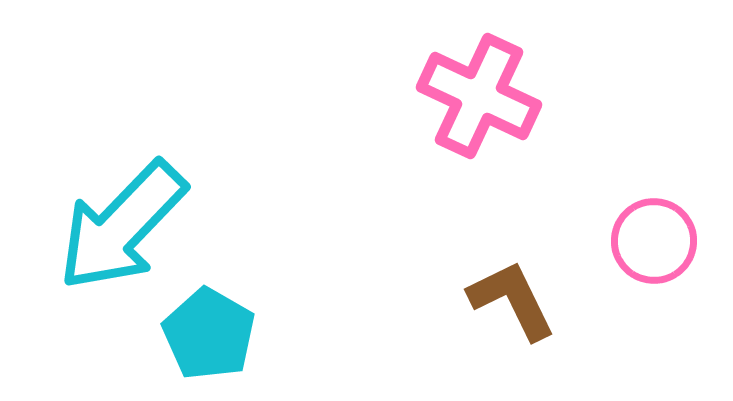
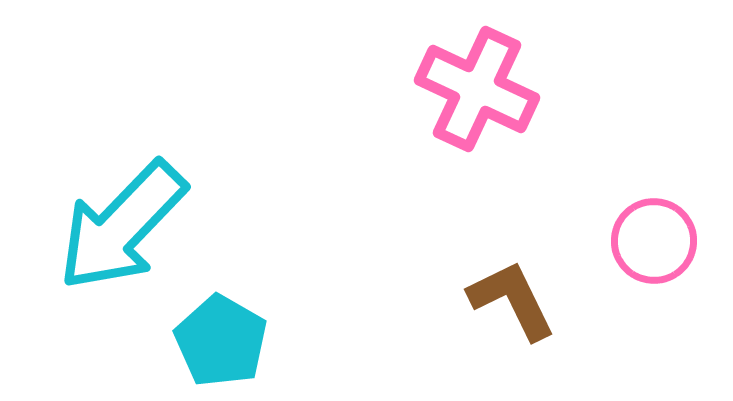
pink cross: moved 2 px left, 7 px up
cyan pentagon: moved 12 px right, 7 px down
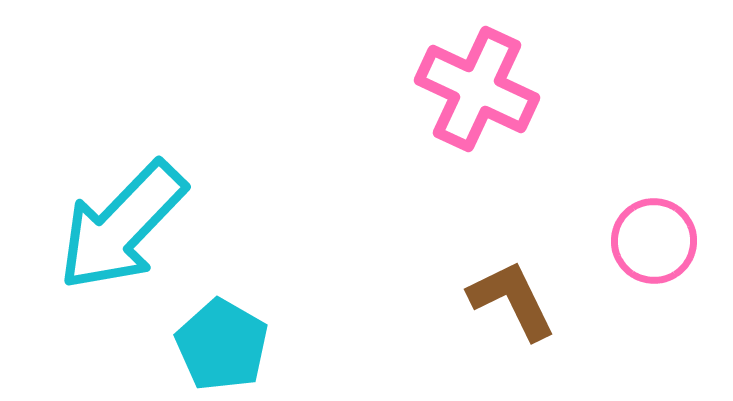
cyan pentagon: moved 1 px right, 4 px down
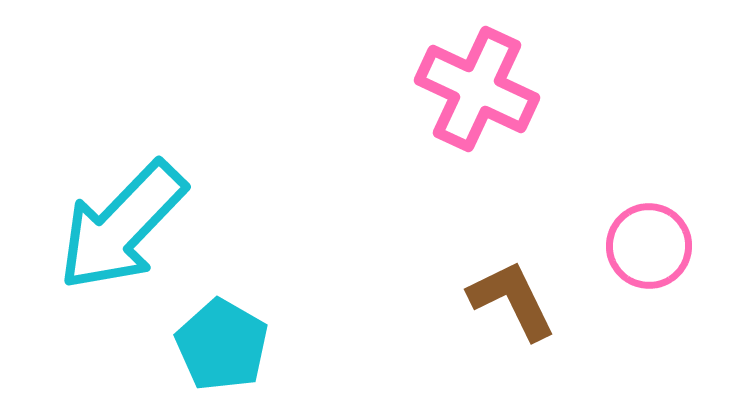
pink circle: moved 5 px left, 5 px down
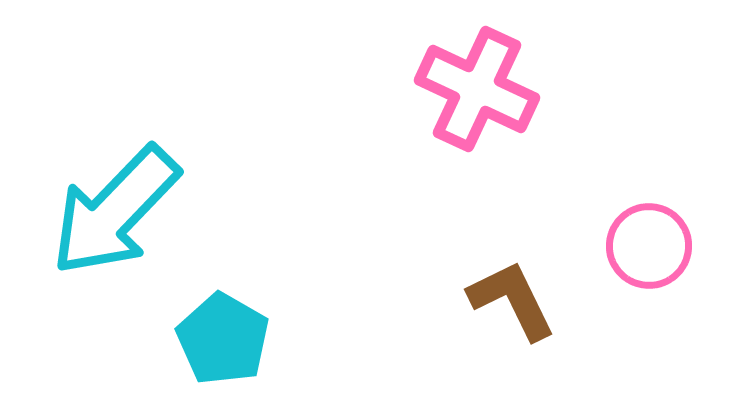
cyan arrow: moved 7 px left, 15 px up
cyan pentagon: moved 1 px right, 6 px up
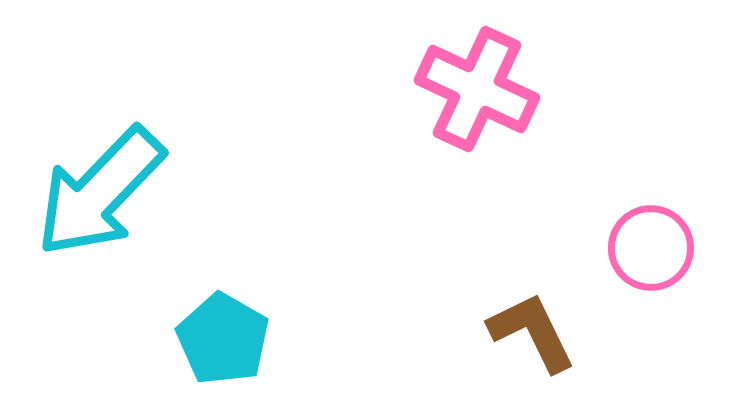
cyan arrow: moved 15 px left, 19 px up
pink circle: moved 2 px right, 2 px down
brown L-shape: moved 20 px right, 32 px down
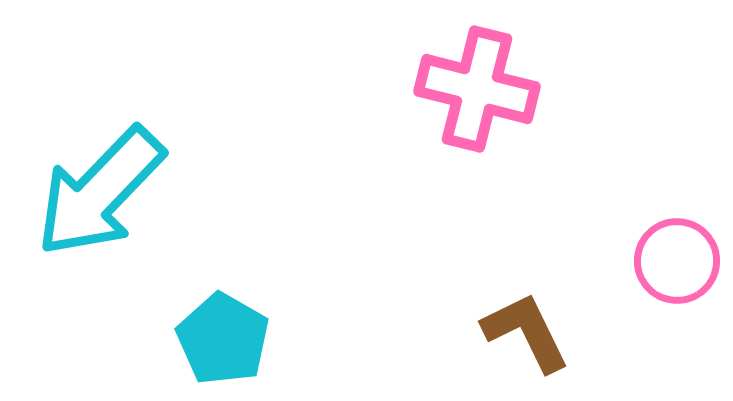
pink cross: rotated 11 degrees counterclockwise
pink circle: moved 26 px right, 13 px down
brown L-shape: moved 6 px left
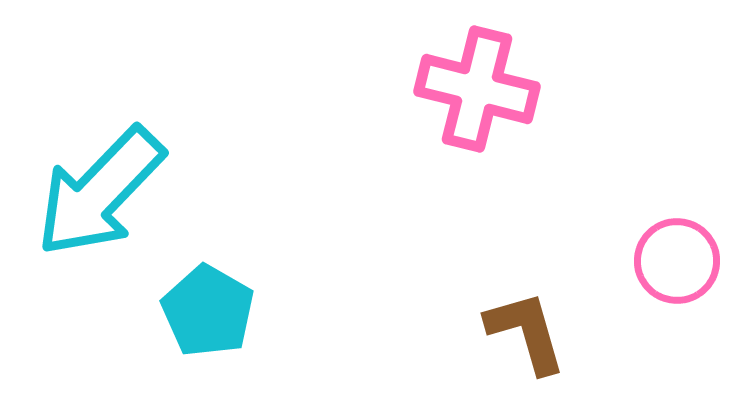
brown L-shape: rotated 10 degrees clockwise
cyan pentagon: moved 15 px left, 28 px up
